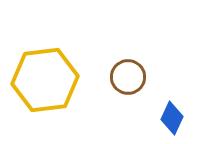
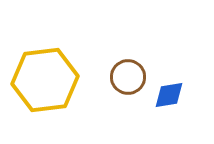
blue diamond: moved 3 px left, 23 px up; rotated 56 degrees clockwise
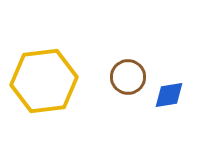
yellow hexagon: moved 1 px left, 1 px down
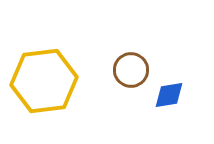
brown circle: moved 3 px right, 7 px up
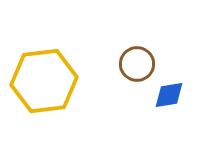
brown circle: moved 6 px right, 6 px up
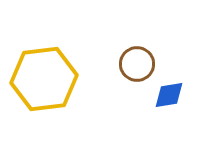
yellow hexagon: moved 2 px up
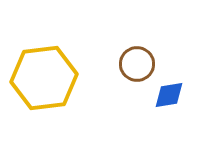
yellow hexagon: moved 1 px up
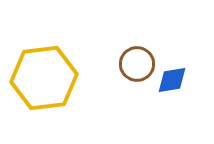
blue diamond: moved 3 px right, 15 px up
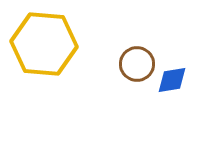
yellow hexagon: moved 34 px up; rotated 12 degrees clockwise
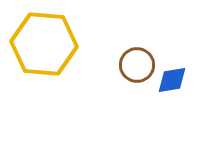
brown circle: moved 1 px down
